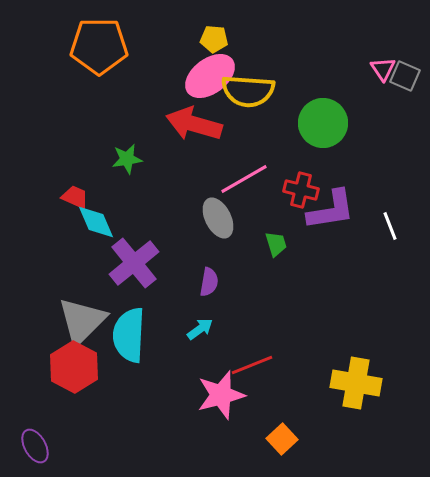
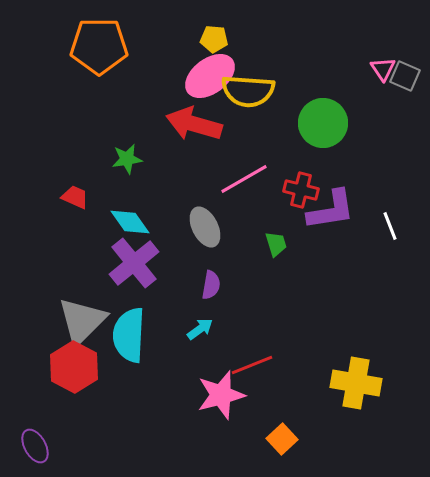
gray ellipse: moved 13 px left, 9 px down
cyan diamond: moved 34 px right; rotated 12 degrees counterclockwise
purple semicircle: moved 2 px right, 3 px down
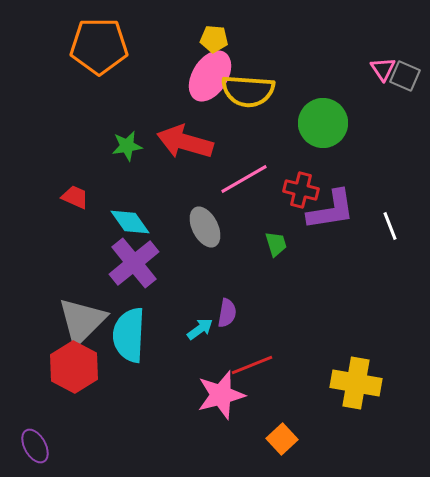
pink ellipse: rotated 21 degrees counterclockwise
red arrow: moved 9 px left, 18 px down
green star: moved 13 px up
purple semicircle: moved 16 px right, 28 px down
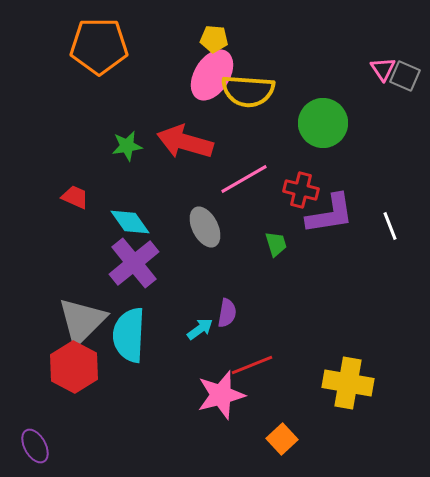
pink ellipse: moved 2 px right, 1 px up
purple L-shape: moved 1 px left, 4 px down
yellow cross: moved 8 px left
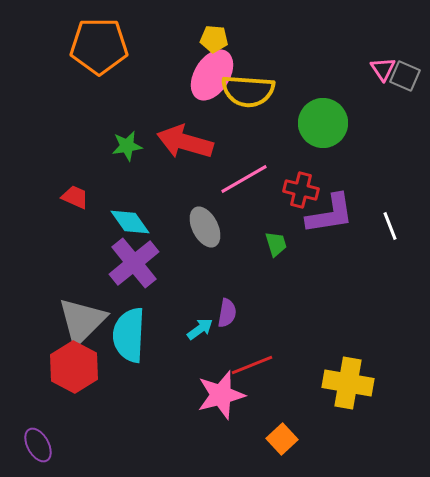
purple ellipse: moved 3 px right, 1 px up
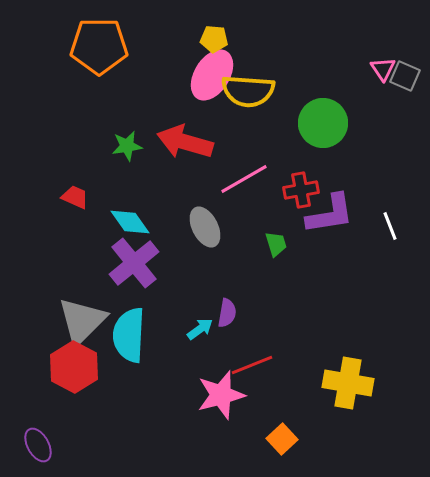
red cross: rotated 24 degrees counterclockwise
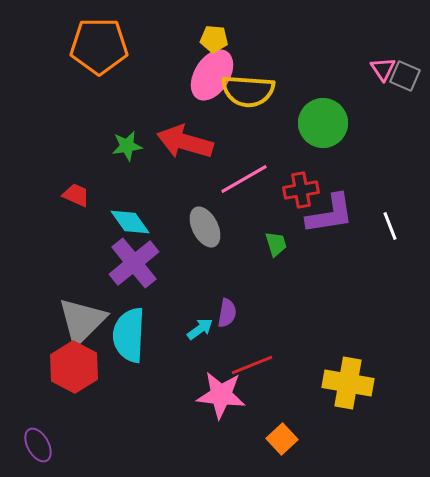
red trapezoid: moved 1 px right, 2 px up
pink star: rotated 21 degrees clockwise
